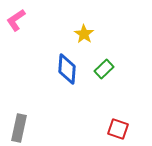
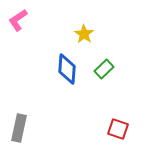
pink L-shape: moved 2 px right
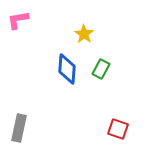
pink L-shape: rotated 25 degrees clockwise
green rectangle: moved 3 px left; rotated 18 degrees counterclockwise
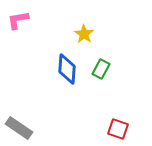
gray rectangle: rotated 68 degrees counterclockwise
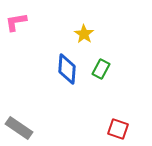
pink L-shape: moved 2 px left, 2 px down
